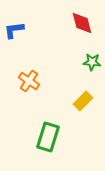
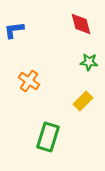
red diamond: moved 1 px left, 1 px down
green star: moved 3 px left
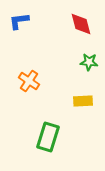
blue L-shape: moved 5 px right, 9 px up
yellow rectangle: rotated 42 degrees clockwise
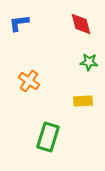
blue L-shape: moved 2 px down
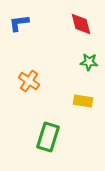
yellow rectangle: rotated 12 degrees clockwise
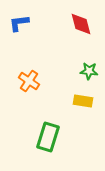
green star: moved 9 px down
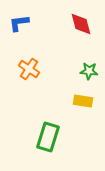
orange cross: moved 12 px up
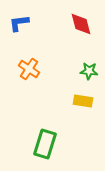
green rectangle: moved 3 px left, 7 px down
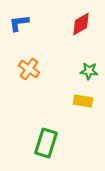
red diamond: rotated 75 degrees clockwise
green rectangle: moved 1 px right, 1 px up
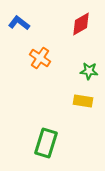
blue L-shape: rotated 45 degrees clockwise
orange cross: moved 11 px right, 11 px up
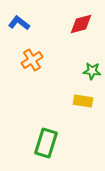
red diamond: rotated 15 degrees clockwise
orange cross: moved 8 px left, 2 px down; rotated 25 degrees clockwise
green star: moved 3 px right
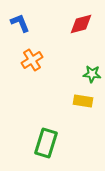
blue L-shape: moved 1 px right; rotated 30 degrees clockwise
green star: moved 3 px down
